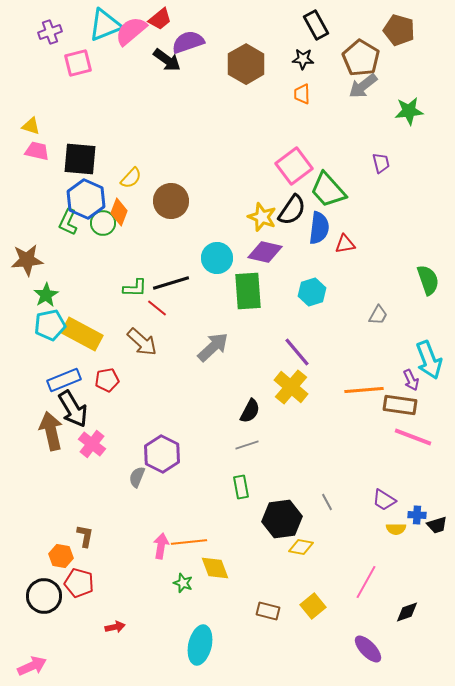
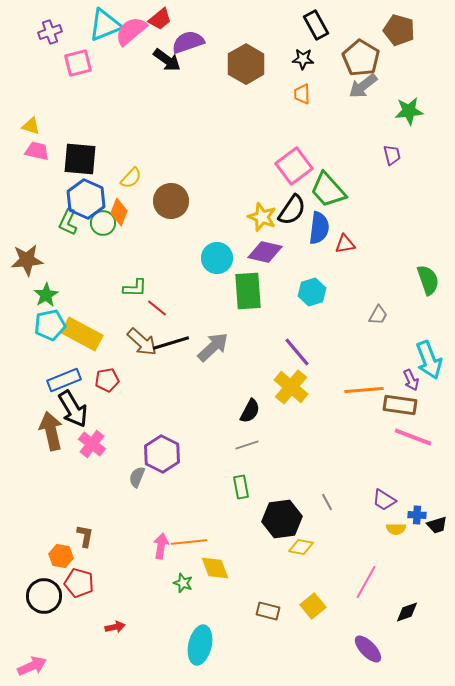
purple trapezoid at (381, 163): moved 11 px right, 8 px up
black line at (171, 283): moved 60 px down
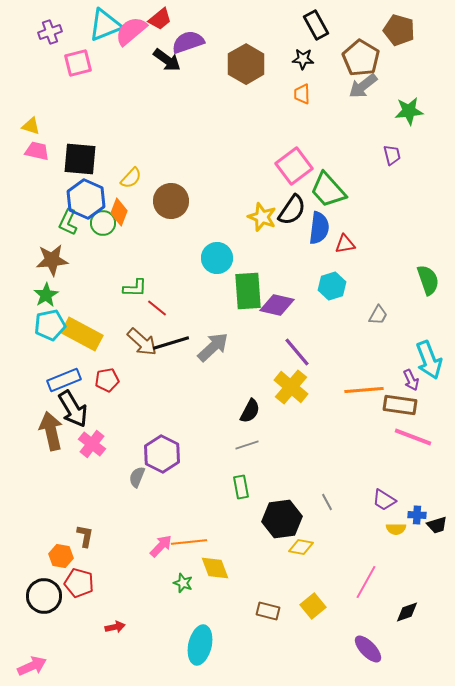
purple diamond at (265, 252): moved 12 px right, 53 px down
brown star at (27, 260): moved 25 px right
cyan hexagon at (312, 292): moved 20 px right, 6 px up
pink arrow at (161, 546): rotated 35 degrees clockwise
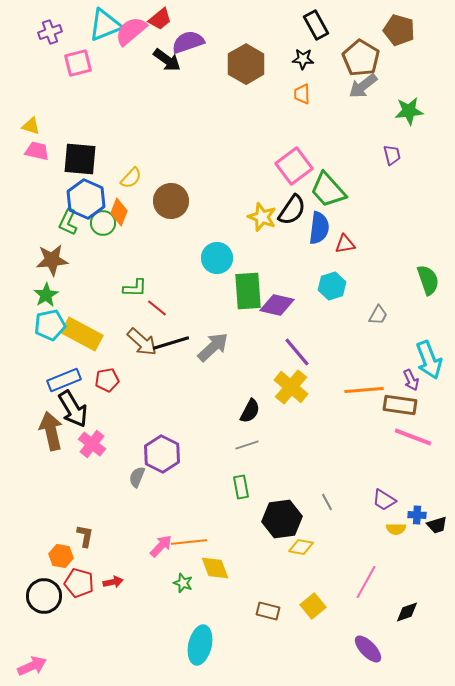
red arrow at (115, 627): moved 2 px left, 45 px up
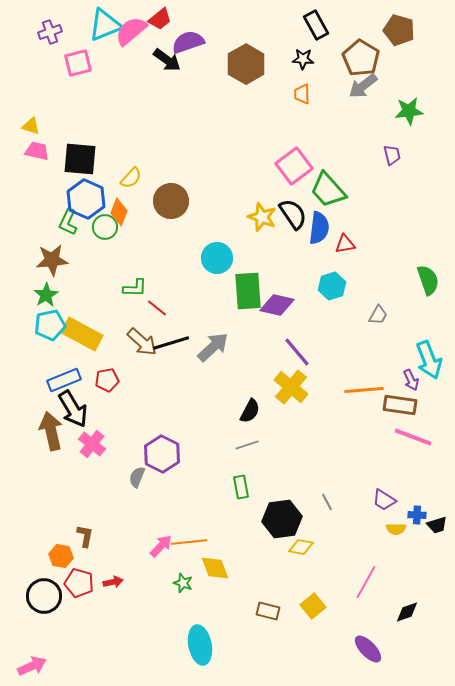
black semicircle at (292, 210): moved 1 px right, 4 px down; rotated 68 degrees counterclockwise
green circle at (103, 223): moved 2 px right, 4 px down
cyan ellipse at (200, 645): rotated 24 degrees counterclockwise
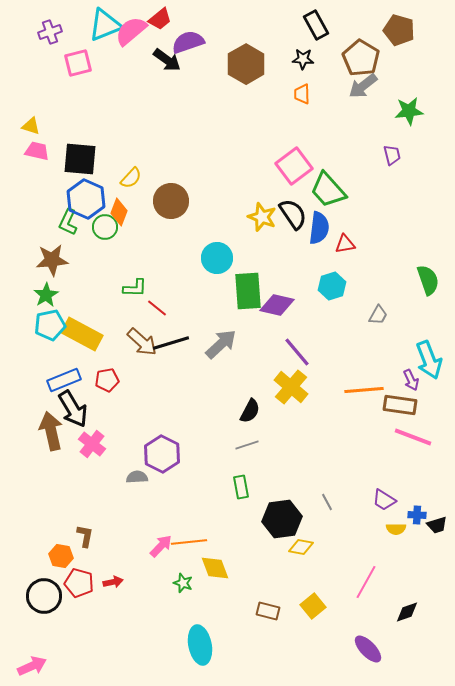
gray arrow at (213, 347): moved 8 px right, 3 px up
gray semicircle at (137, 477): rotated 65 degrees clockwise
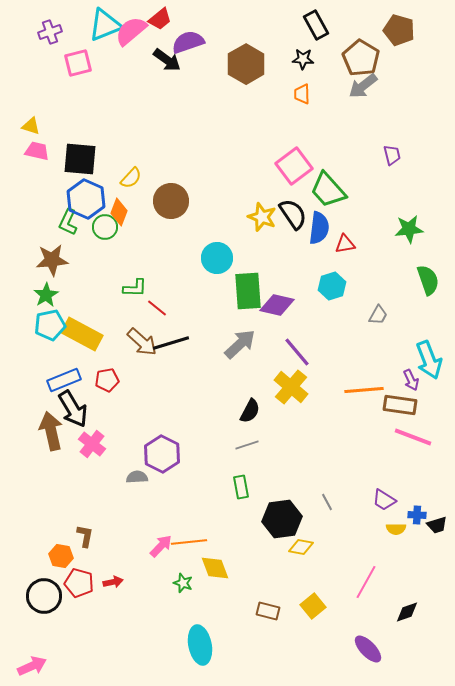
green star at (409, 111): moved 118 px down
gray arrow at (221, 344): moved 19 px right
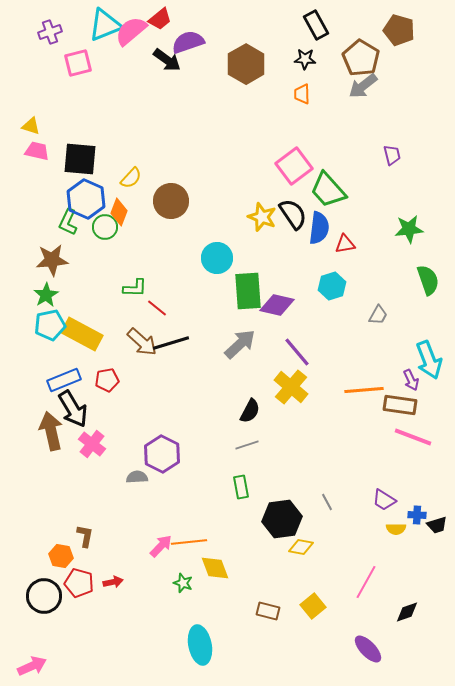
black star at (303, 59): moved 2 px right
